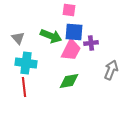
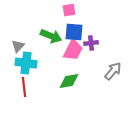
pink square: rotated 16 degrees counterclockwise
gray triangle: moved 8 px down; rotated 24 degrees clockwise
pink trapezoid: moved 2 px right
gray arrow: moved 2 px right, 1 px down; rotated 18 degrees clockwise
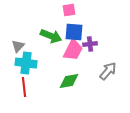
purple cross: moved 1 px left, 1 px down
gray arrow: moved 5 px left
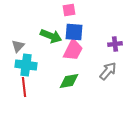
purple cross: moved 25 px right
cyan cross: moved 2 px down
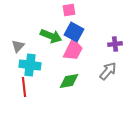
blue square: rotated 24 degrees clockwise
cyan cross: moved 4 px right
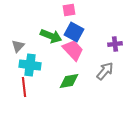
pink trapezoid: rotated 70 degrees counterclockwise
gray arrow: moved 3 px left
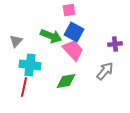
gray triangle: moved 2 px left, 5 px up
green diamond: moved 3 px left
red line: rotated 18 degrees clockwise
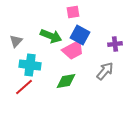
pink square: moved 4 px right, 2 px down
blue square: moved 6 px right, 3 px down
pink trapezoid: rotated 105 degrees clockwise
red line: rotated 36 degrees clockwise
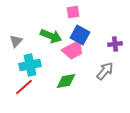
cyan cross: rotated 20 degrees counterclockwise
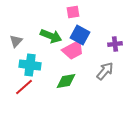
cyan cross: rotated 20 degrees clockwise
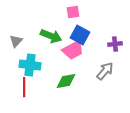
red line: rotated 48 degrees counterclockwise
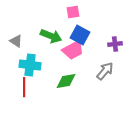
gray triangle: rotated 40 degrees counterclockwise
